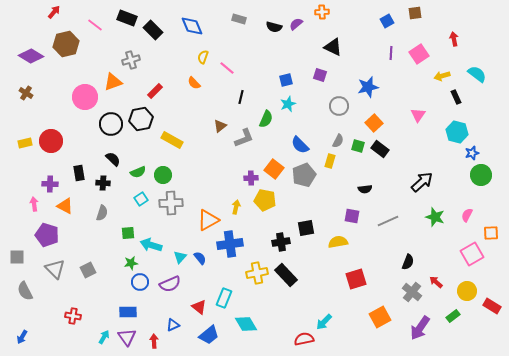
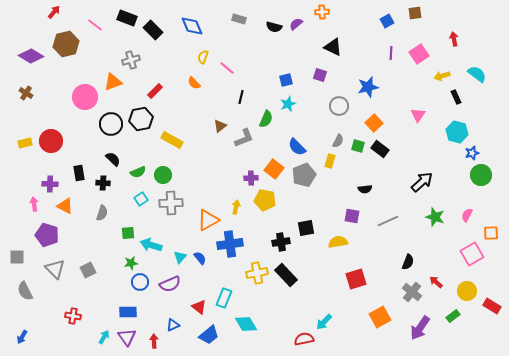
blue semicircle at (300, 145): moved 3 px left, 2 px down
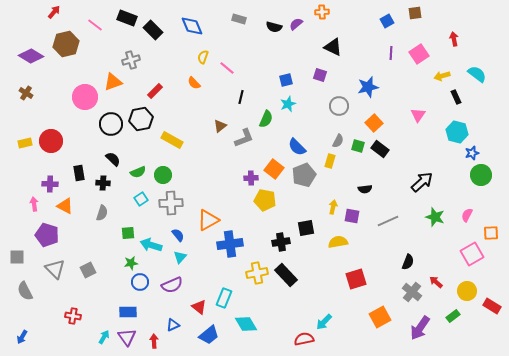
yellow arrow at (236, 207): moved 97 px right
blue semicircle at (200, 258): moved 22 px left, 23 px up
purple semicircle at (170, 284): moved 2 px right, 1 px down
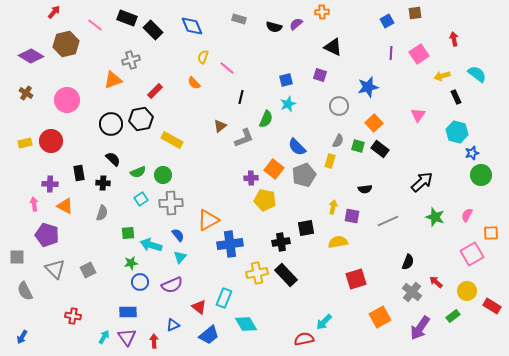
orange triangle at (113, 82): moved 2 px up
pink circle at (85, 97): moved 18 px left, 3 px down
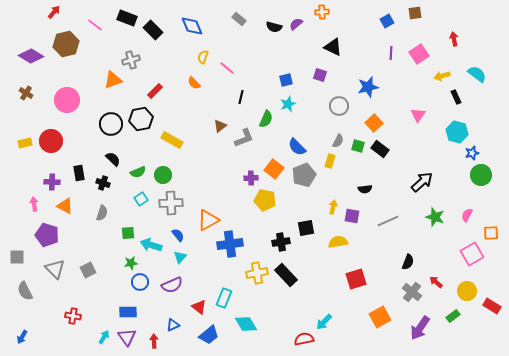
gray rectangle at (239, 19): rotated 24 degrees clockwise
black cross at (103, 183): rotated 16 degrees clockwise
purple cross at (50, 184): moved 2 px right, 2 px up
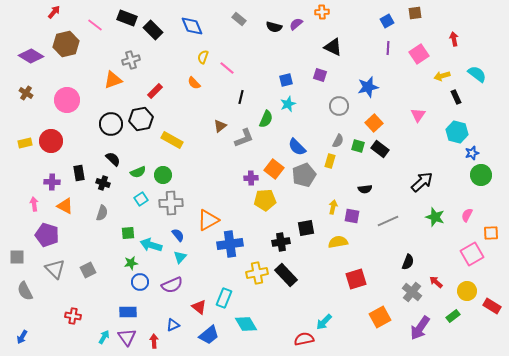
purple line at (391, 53): moved 3 px left, 5 px up
yellow pentagon at (265, 200): rotated 15 degrees counterclockwise
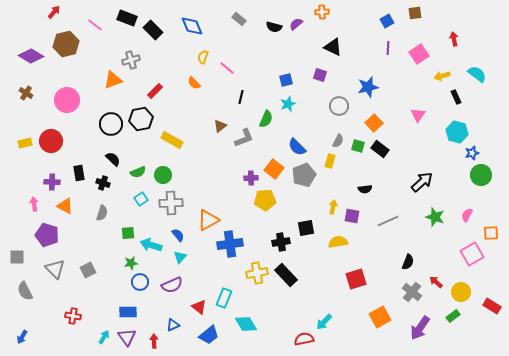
yellow circle at (467, 291): moved 6 px left, 1 px down
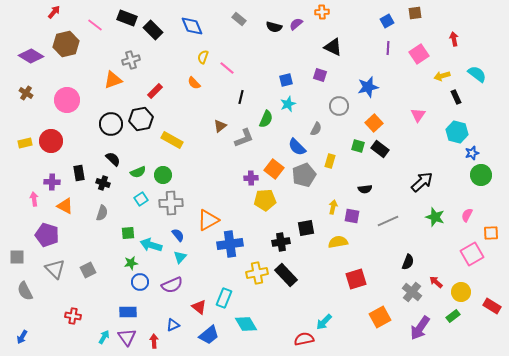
gray semicircle at (338, 141): moved 22 px left, 12 px up
pink arrow at (34, 204): moved 5 px up
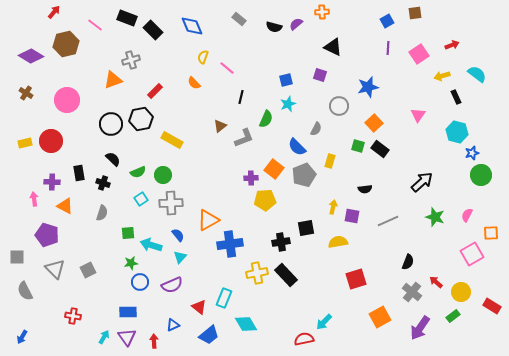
red arrow at (454, 39): moved 2 px left, 6 px down; rotated 80 degrees clockwise
